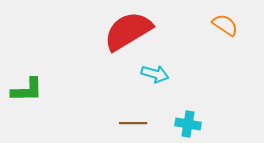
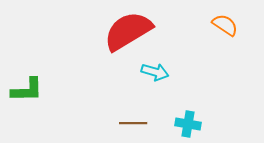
cyan arrow: moved 2 px up
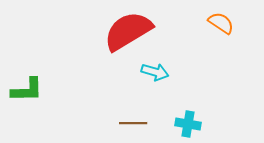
orange semicircle: moved 4 px left, 2 px up
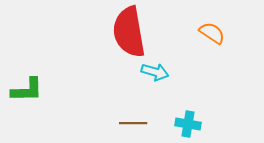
orange semicircle: moved 9 px left, 10 px down
red semicircle: moved 1 px right, 1 px down; rotated 69 degrees counterclockwise
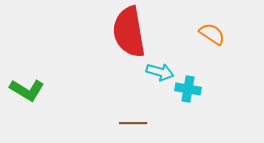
orange semicircle: moved 1 px down
cyan arrow: moved 5 px right
green L-shape: rotated 32 degrees clockwise
cyan cross: moved 35 px up
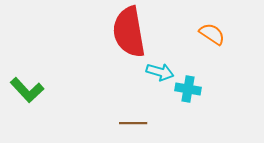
green L-shape: rotated 16 degrees clockwise
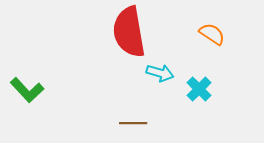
cyan arrow: moved 1 px down
cyan cross: moved 11 px right; rotated 35 degrees clockwise
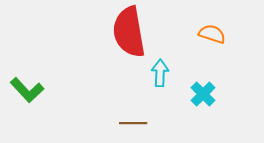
orange semicircle: rotated 16 degrees counterclockwise
cyan arrow: rotated 104 degrees counterclockwise
cyan cross: moved 4 px right, 5 px down
